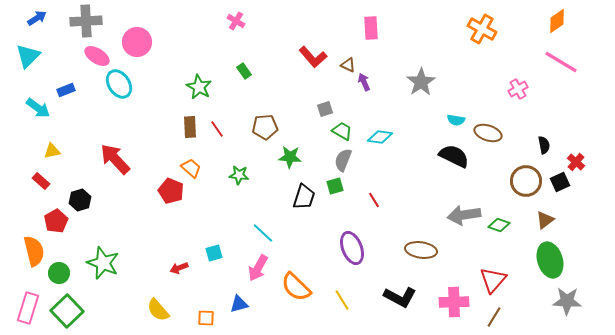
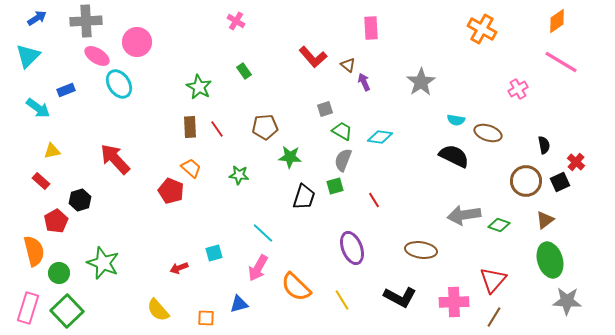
brown triangle at (348, 65): rotated 14 degrees clockwise
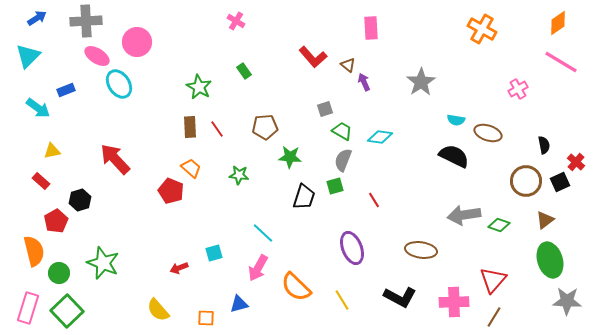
orange diamond at (557, 21): moved 1 px right, 2 px down
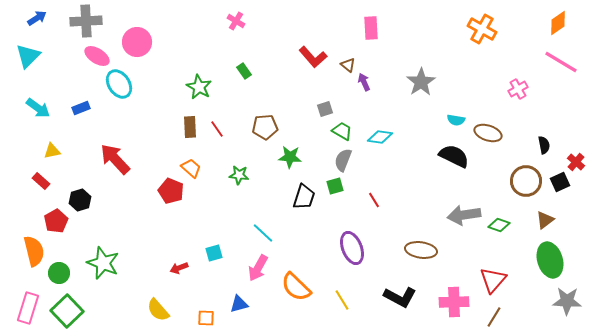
blue rectangle at (66, 90): moved 15 px right, 18 px down
